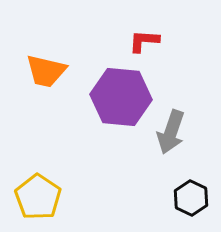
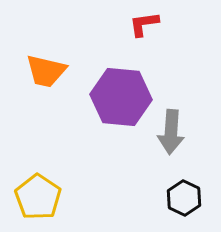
red L-shape: moved 17 px up; rotated 12 degrees counterclockwise
gray arrow: rotated 15 degrees counterclockwise
black hexagon: moved 7 px left
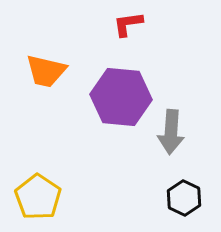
red L-shape: moved 16 px left
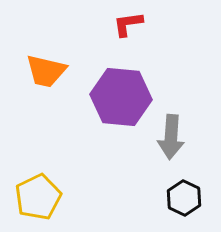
gray arrow: moved 5 px down
yellow pentagon: rotated 12 degrees clockwise
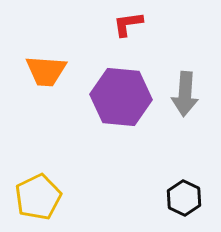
orange trapezoid: rotated 9 degrees counterclockwise
gray arrow: moved 14 px right, 43 px up
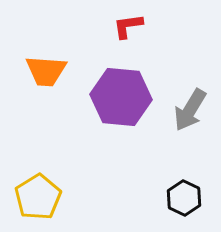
red L-shape: moved 2 px down
gray arrow: moved 5 px right, 16 px down; rotated 27 degrees clockwise
yellow pentagon: rotated 6 degrees counterclockwise
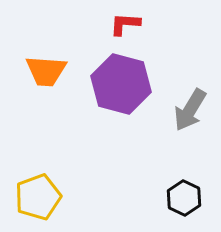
red L-shape: moved 3 px left, 2 px up; rotated 12 degrees clockwise
purple hexagon: moved 13 px up; rotated 10 degrees clockwise
yellow pentagon: rotated 12 degrees clockwise
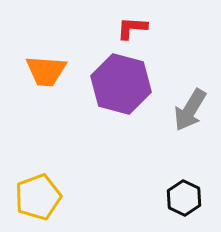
red L-shape: moved 7 px right, 4 px down
